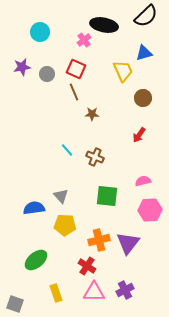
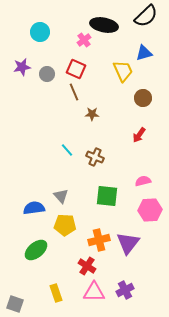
green ellipse: moved 10 px up
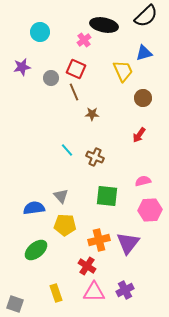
gray circle: moved 4 px right, 4 px down
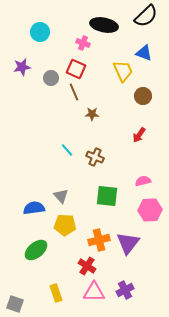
pink cross: moved 1 px left, 3 px down; rotated 32 degrees counterclockwise
blue triangle: rotated 36 degrees clockwise
brown circle: moved 2 px up
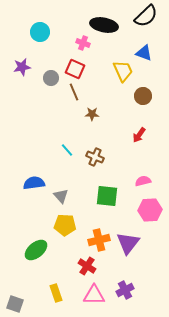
red square: moved 1 px left
blue semicircle: moved 25 px up
pink triangle: moved 3 px down
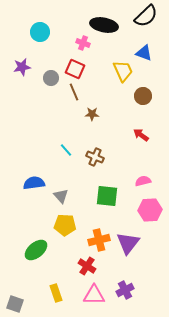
red arrow: moved 2 px right; rotated 91 degrees clockwise
cyan line: moved 1 px left
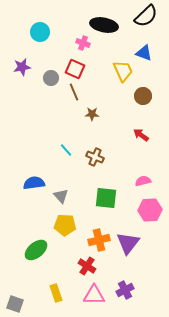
green square: moved 1 px left, 2 px down
